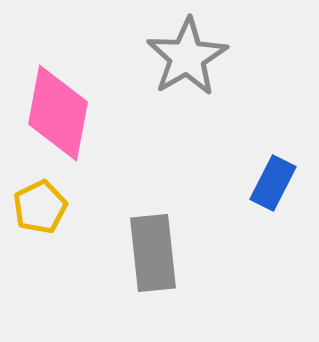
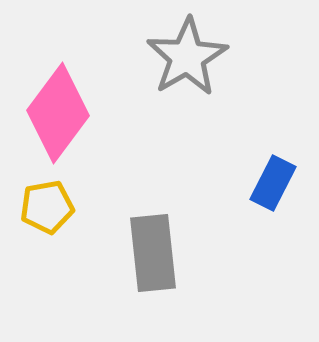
pink diamond: rotated 26 degrees clockwise
yellow pentagon: moved 7 px right; rotated 16 degrees clockwise
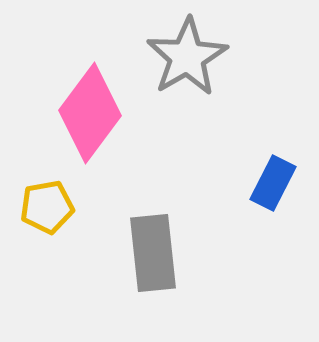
pink diamond: moved 32 px right
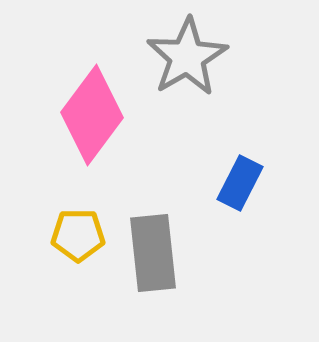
pink diamond: moved 2 px right, 2 px down
blue rectangle: moved 33 px left
yellow pentagon: moved 31 px right, 28 px down; rotated 10 degrees clockwise
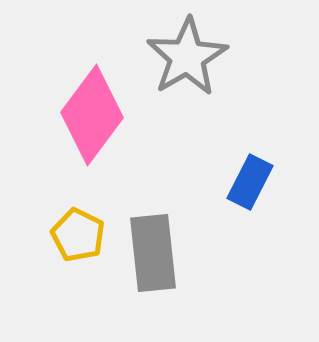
blue rectangle: moved 10 px right, 1 px up
yellow pentagon: rotated 26 degrees clockwise
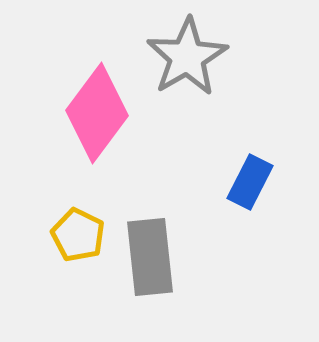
pink diamond: moved 5 px right, 2 px up
gray rectangle: moved 3 px left, 4 px down
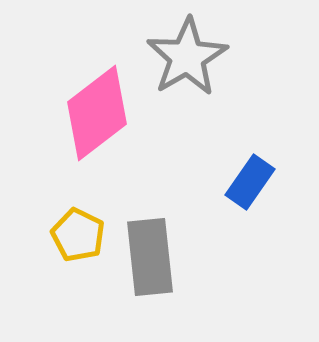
pink diamond: rotated 16 degrees clockwise
blue rectangle: rotated 8 degrees clockwise
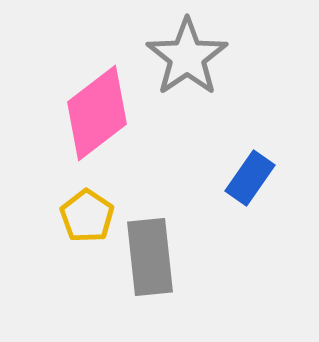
gray star: rotated 4 degrees counterclockwise
blue rectangle: moved 4 px up
yellow pentagon: moved 9 px right, 19 px up; rotated 8 degrees clockwise
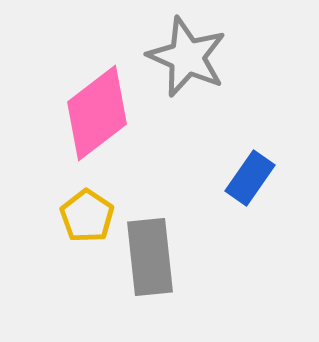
gray star: rotated 14 degrees counterclockwise
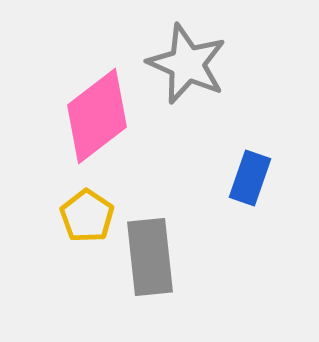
gray star: moved 7 px down
pink diamond: moved 3 px down
blue rectangle: rotated 16 degrees counterclockwise
